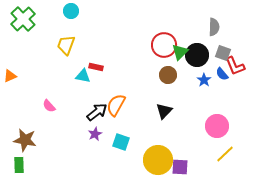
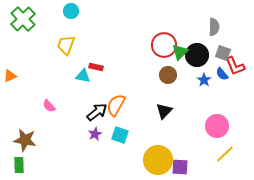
cyan square: moved 1 px left, 7 px up
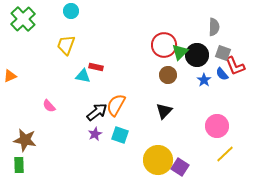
purple square: rotated 30 degrees clockwise
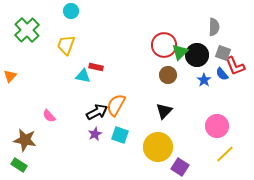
green cross: moved 4 px right, 11 px down
orange triangle: rotated 24 degrees counterclockwise
pink semicircle: moved 10 px down
black arrow: rotated 10 degrees clockwise
yellow circle: moved 13 px up
green rectangle: rotated 56 degrees counterclockwise
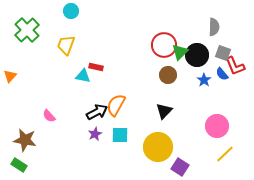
cyan square: rotated 18 degrees counterclockwise
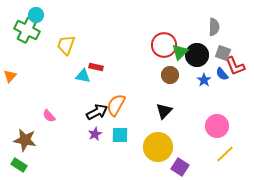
cyan circle: moved 35 px left, 4 px down
green cross: rotated 20 degrees counterclockwise
brown circle: moved 2 px right
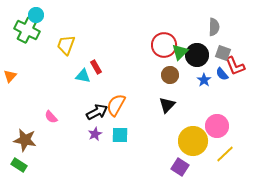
red rectangle: rotated 48 degrees clockwise
black triangle: moved 3 px right, 6 px up
pink semicircle: moved 2 px right, 1 px down
yellow circle: moved 35 px right, 6 px up
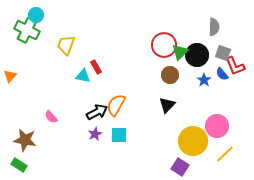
cyan square: moved 1 px left
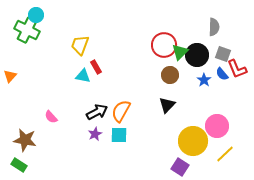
yellow trapezoid: moved 14 px right
gray square: moved 1 px down
red L-shape: moved 2 px right, 3 px down
orange semicircle: moved 5 px right, 6 px down
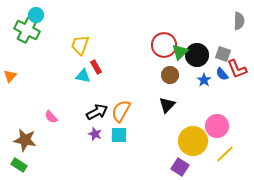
gray semicircle: moved 25 px right, 6 px up
purple star: rotated 24 degrees counterclockwise
